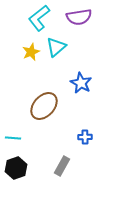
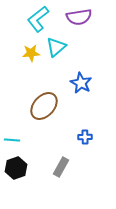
cyan L-shape: moved 1 px left, 1 px down
yellow star: moved 1 px down; rotated 18 degrees clockwise
cyan line: moved 1 px left, 2 px down
gray rectangle: moved 1 px left, 1 px down
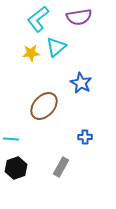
cyan line: moved 1 px left, 1 px up
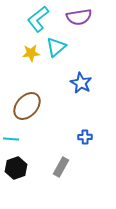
brown ellipse: moved 17 px left
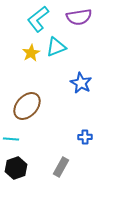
cyan triangle: rotated 20 degrees clockwise
yellow star: rotated 24 degrees counterclockwise
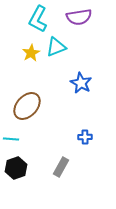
cyan L-shape: rotated 24 degrees counterclockwise
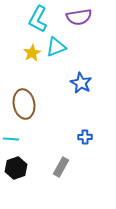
yellow star: moved 1 px right
brown ellipse: moved 3 px left, 2 px up; rotated 52 degrees counterclockwise
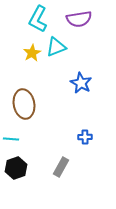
purple semicircle: moved 2 px down
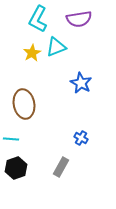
blue cross: moved 4 px left, 1 px down; rotated 32 degrees clockwise
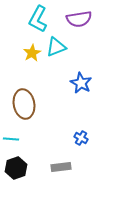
gray rectangle: rotated 54 degrees clockwise
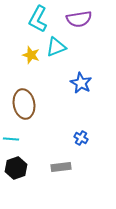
yellow star: moved 1 px left, 2 px down; rotated 24 degrees counterclockwise
